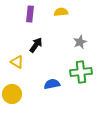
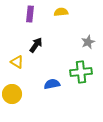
gray star: moved 8 px right
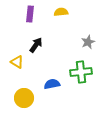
yellow circle: moved 12 px right, 4 px down
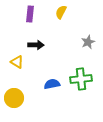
yellow semicircle: rotated 56 degrees counterclockwise
black arrow: rotated 56 degrees clockwise
green cross: moved 7 px down
yellow circle: moved 10 px left
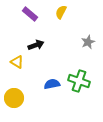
purple rectangle: rotated 56 degrees counterclockwise
black arrow: rotated 21 degrees counterclockwise
green cross: moved 2 px left, 2 px down; rotated 25 degrees clockwise
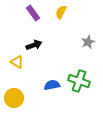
purple rectangle: moved 3 px right, 1 px up; rotated 14 degrees clockwise
black arrow: moved 2 px left
blue semicircle: moved 1 px down
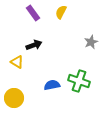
gray star: moved 3 px right
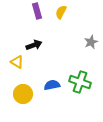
purple rectangle: moved 4 px right, 2 px up; rotated 21 degrees clockwise
green cross: moved 1 px right, 1 px down
yellow circle: moved 9 px right, 4 px up
